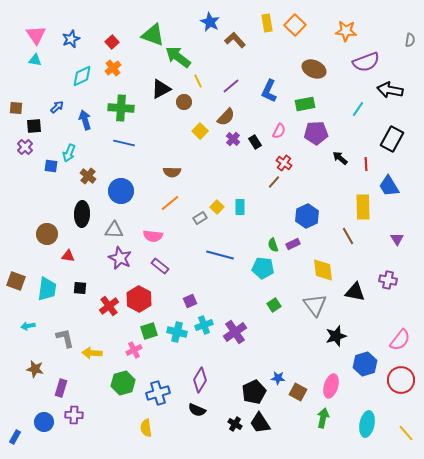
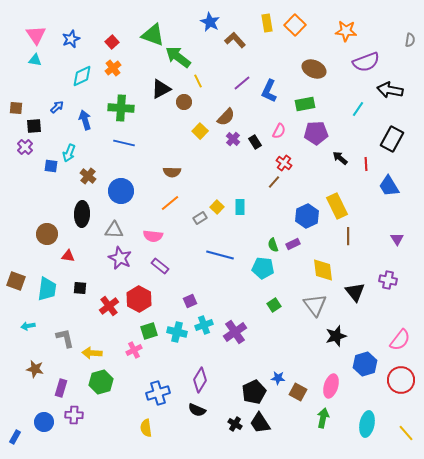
purple line at (231, 86): moved 11 px right, 3 px up
yellow rectangle at (363, 207): moved 26 px left, 1 px up; rotated 25 degrees counterclockwise
brown line at (348, 236): rotated 30 degrees clockwise
black triangle at (355, 292): rotated 40 degrees clockwise
green hexagon at (123, 383): moved 22 px left, 1 px up
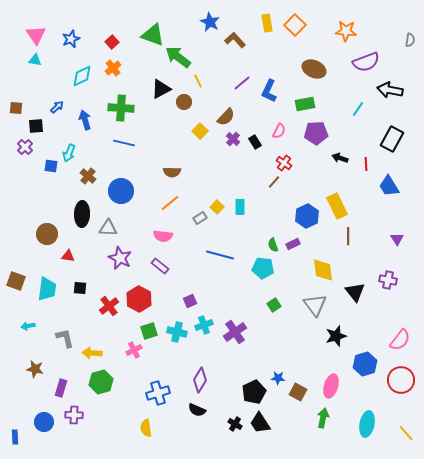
black square at (34, 126): moved 2 px right
black arrow at (340, 158): rotated 21 degrees counterclockwise
gray triangle at (114, 230): moved 6 px left, 2 px up
pink semicircle at (153, 236): moved 10 px right
blue rectangle at (15, 437): rotated 32 degrees counterclockwise
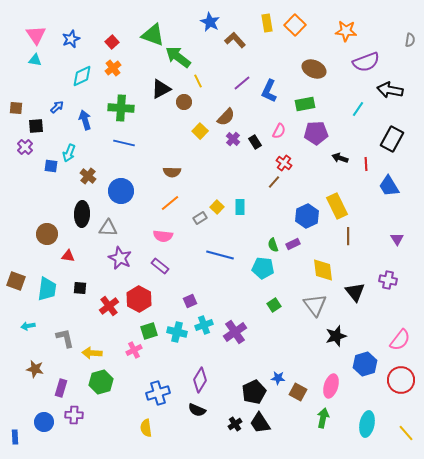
black cross at (235, 424): rotated 24 degrees clockwise
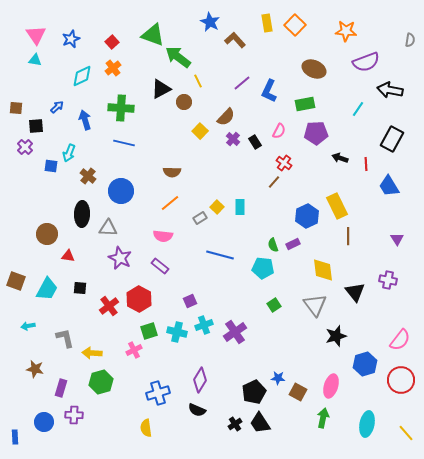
cyan trapezoid at (47, 289): rotated 20 degrees clockwise
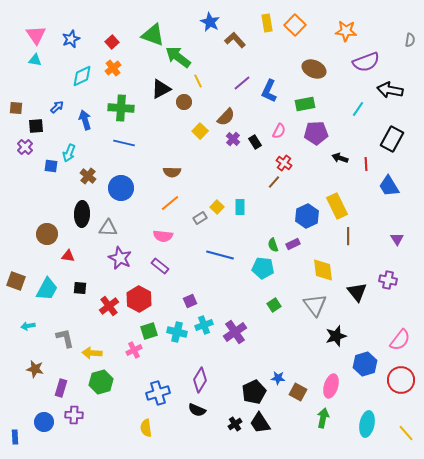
blue circle at (121, 191): moved 3 px up
black triangle at (355, 292): moved 2 px right
